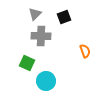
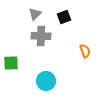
green square: moved 16 px left; rotated 28 degrees counterclockwise
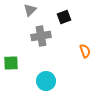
gray triangle: moved 5 px left, 4 px up
gray cross: rotated 12 degrees counterclockwise
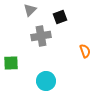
black square: moved 4 px left
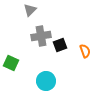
black square: moved 28 px down
green square: rotated 28 degrees clockwise
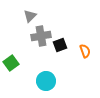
gray triangle: moved 6 px down
green square: rotated 28 degrees clockwise
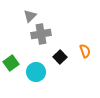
gray cross: moved 2 px up
black square: moved 12 px down; rotated 24 degrees counterclockwise
cyan circle: moved 10 px left, 9 px up
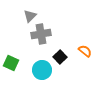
orange semicircle: rotated 32 degrees counterclockwise
green square: rotated 28 degrees counterclockwise
cyan circle: moved 6 px right, 2 px up
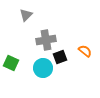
gray triangle: moved 4 px left, 1 px up
gray cross: moved 5 px right, 6 px down
black square: rotated 24 degrees clockwise
cyan circle: moved 1 px right, 2 px up
